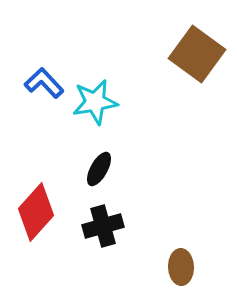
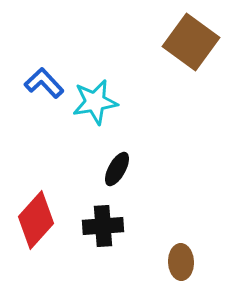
brown square: moved 6 px left, 12 px up
black ellipse: moved 18 px right
red diamond: moved 8 px down
black cross: rotated 12 degrees clockwise
brown ellipse: moved 5 px up
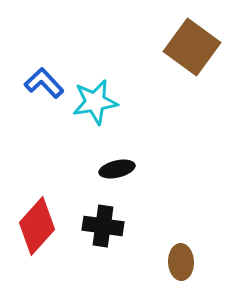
brown square: moved 1 px right, 5 px down
black ellipse: rotated 48 degrees clockwise
red diamond: moved 1 px right, 6 px down
black cross: rotated 12 degrees clockwise
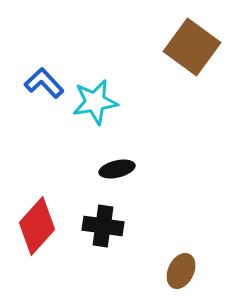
brown ellipse: moved 9 px down; rotated 28 degrees clockwise
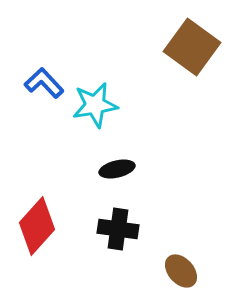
cyan star: moved 3 px down
black cross: moved 15 px right, 3 px down
brown ellipse: rotated 68 degrees counterclockwise
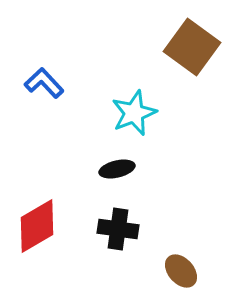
cyan star: moved 39 px right, 8 px down; rotated 12 degrees counterclockwise
red diamond: rotated 18 degrees clockwise
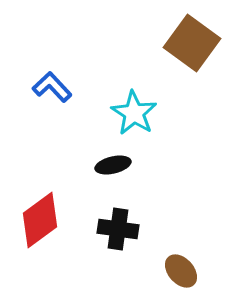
brown square: moved 4 px up
blue L-shape: moved 8 px right, 4 px down
cyan star: rotated 18 degrees counterclockwise
black ellipse: moved 4 px left, 4 px up
red diamond: moved 3 px right, 6 px up; rotated 6 degrees counterclockwise
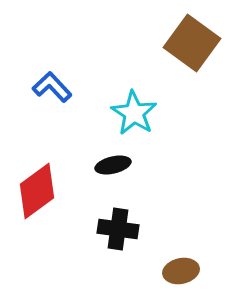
red diamond: moved 3 px left, 29 px up
brown ellipse: rotated 60 degrees counterclockwise
